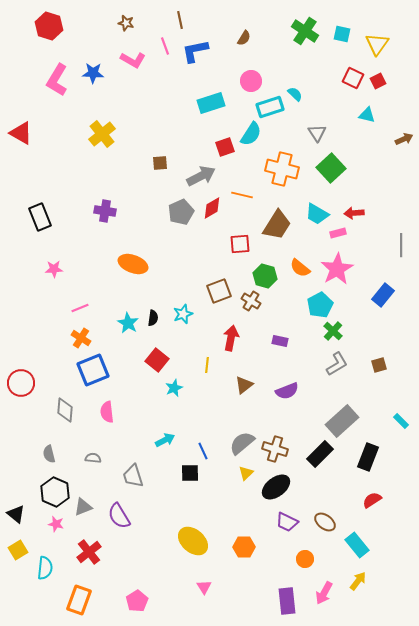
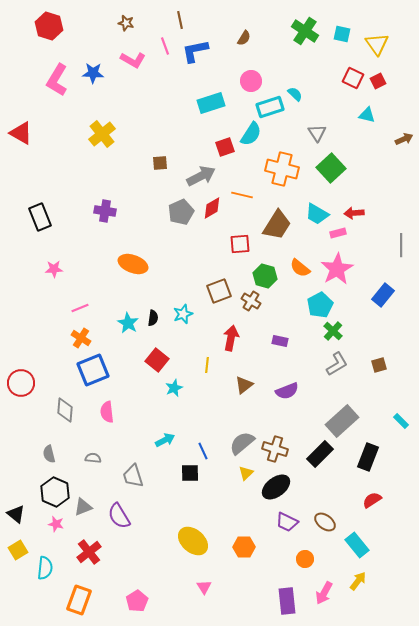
yellow triangle at (377, 44): rotated 10 degrees counterclockwise
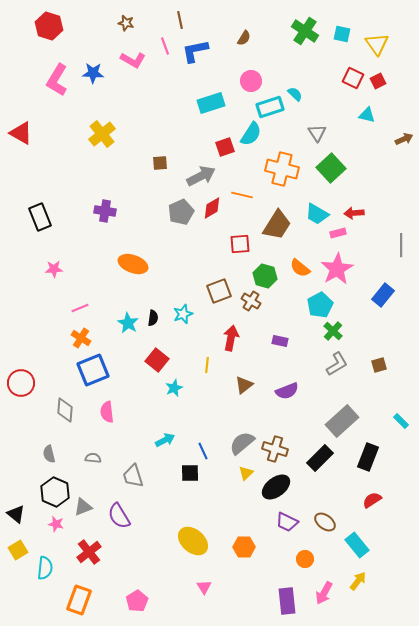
black rectangle at (320, 454): moved 4 px down
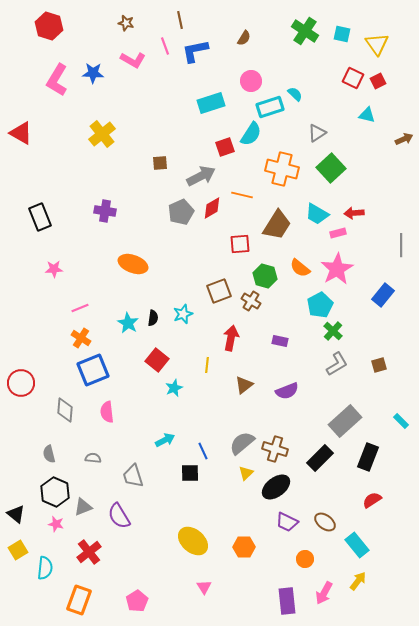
gray triangle at (317, 133): rotated 30 degrees clockwise
gray rectangle at (342, 421): moved 3 px right
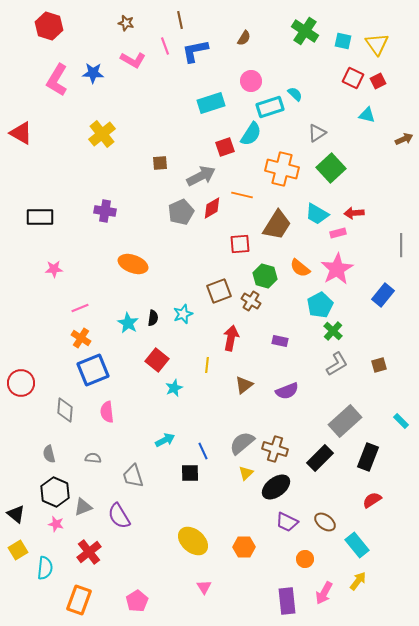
cyan square at (342, 34): moved 1 px right, 7 px down
black rectangle at (40, 217): rotated 68 degrees counterclockwise
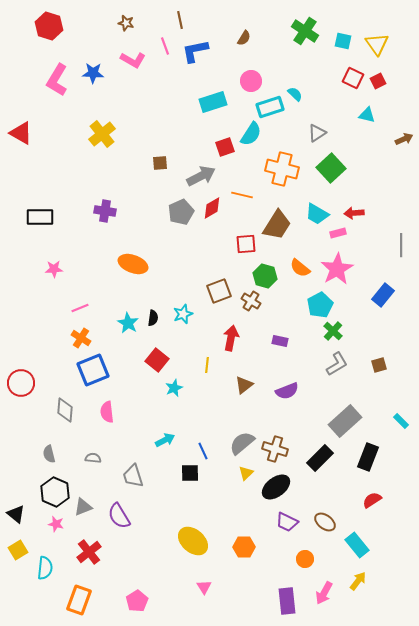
cyan rectangle at (211, 103): moved 2 px right, 1 px up
red square at (240, 244): moved 6 px right
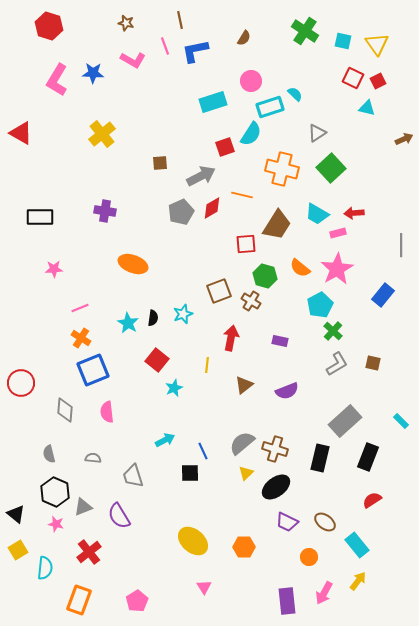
cyan triangle at (367, 115): moved 7 px up
brown square at (379, 365): moved 6 px left, 2 px up; rotated 28 degrees clockwise
black rectangle at (320, 458): rotated 32 degrees counterclockwise
orange circle at (305, 559): moved 4 px right, 2 px up
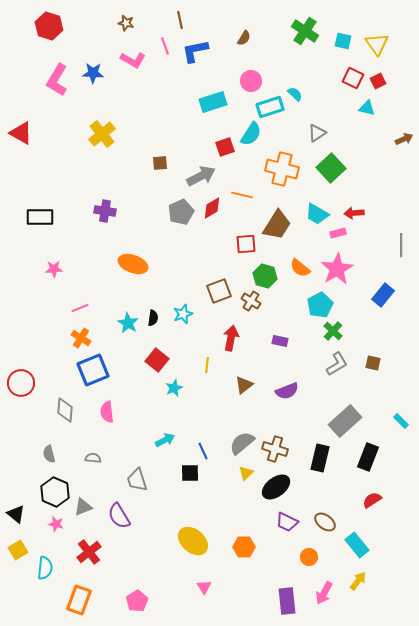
gray trapezoid at (133, 476): moved 4 px right, 4 px down
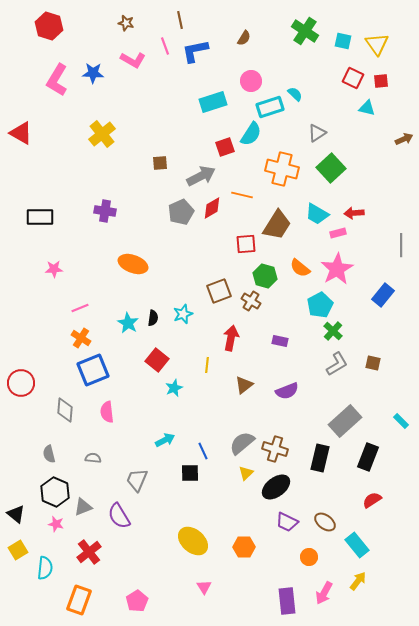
red square at (378, 81): moved 3 px right; rotated 21 degrees clockwise
gray trapezoid at (137, 480): rotated 40 degrees clockwise
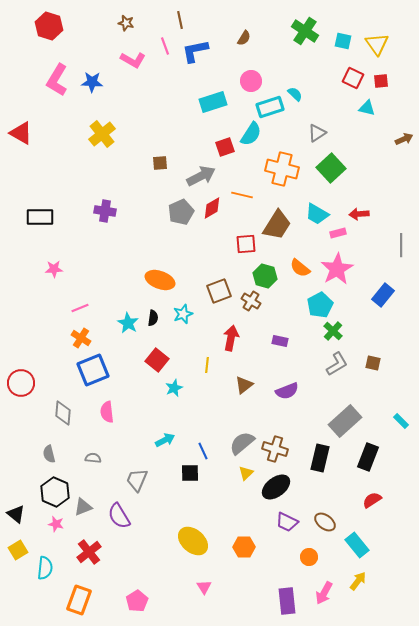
blue star at (93, 73): moved 1 px left, 9 px down
red arrow at (354, 213): moved 5 px right, 1 px down
orange ellipse at (133, 264): moved 27 px right, 16 px down
gray diamond at (65, 410): moved 2 px left, 3 px down
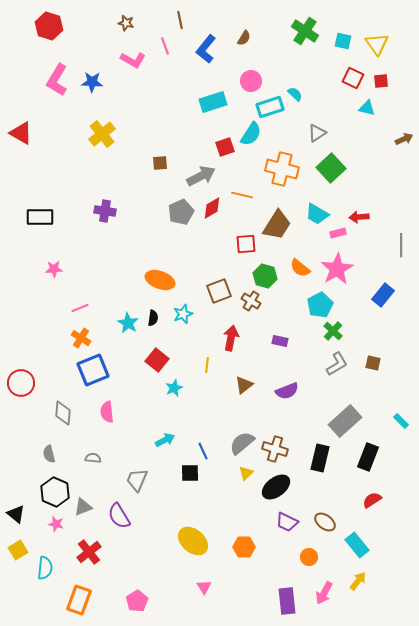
blue L-shape at (195, 51): moved 11 px right, 2 px up; rotated 40 degrees counterclockwise
red arrow at (359, 214): moved 3 px down
